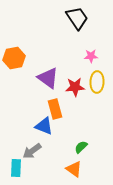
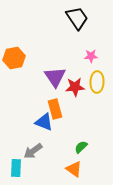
purple triangle: moved 7 px right, 1 px up; rotated 20 degrees clockwise
blue triangle: moved 4 px up
gray arrow: moved 1 px right
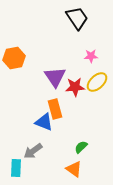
yellow ellipse: rotated 45 degrees clockwise
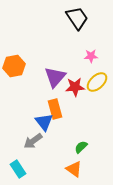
orange hexagon: moved 8 px down
purple triangle: rotated 15 degrees clockwise
blue triangle: rotated 30 degrees clockwise
gray arrow: moved 10 px up
cyan rectangle: moved 2 px right, 1 px down; rotated 36 degrees counterclockwise
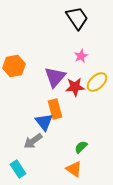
pink star: moved 10 px left; rotated 24 degrees counterclockwise
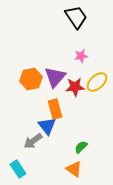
black trapezoid: moved 1 px left, 1 px up
pink star: rotated 16 degrees clockwise
orange hexagon: moved 17 px right, 13 px down
blue triangle: moved 3 px right, 4 px down
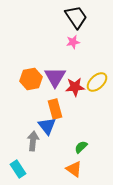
pink star: moved 8 px left, 14 px up
purple triangle: rotated 10 degrees counterclockwise
gray arrow: rotated 132 degrees clockwise
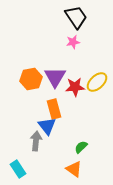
orange rectangle: moved 1 px left
gray arrow: moved 3 px right
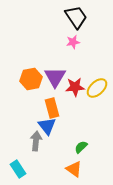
yellow ellipse: moved 6 px down
orange rectangle: moved 2 px left, 1 px up
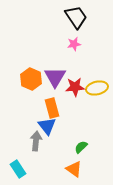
pink star: moved 1 px right, 2 px down
orange hexagon: rotated 25 degrees counterclockwise
yellow ellipse: rotated 30 degrees clockwise
